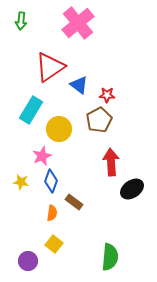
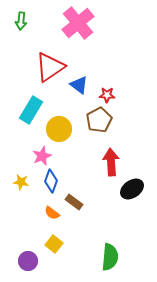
orange semicircle: rotated 119 degrees clockwise
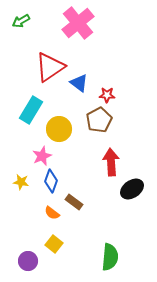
green arrow: rotated 54 degrees clockwise
blue triangle: moved 2 px up
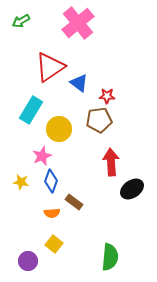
red star: moved 1 px down
brown pentagon: rotated 20 degrees clockwise
orange semicircle: rotated 42 degrees counterclockwise
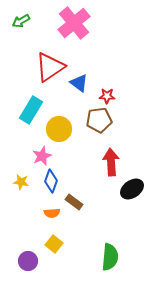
pink cross: moved 4 px left
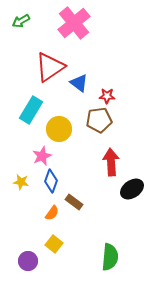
orange semicircle: rotated 49 degrees counterclockwise
